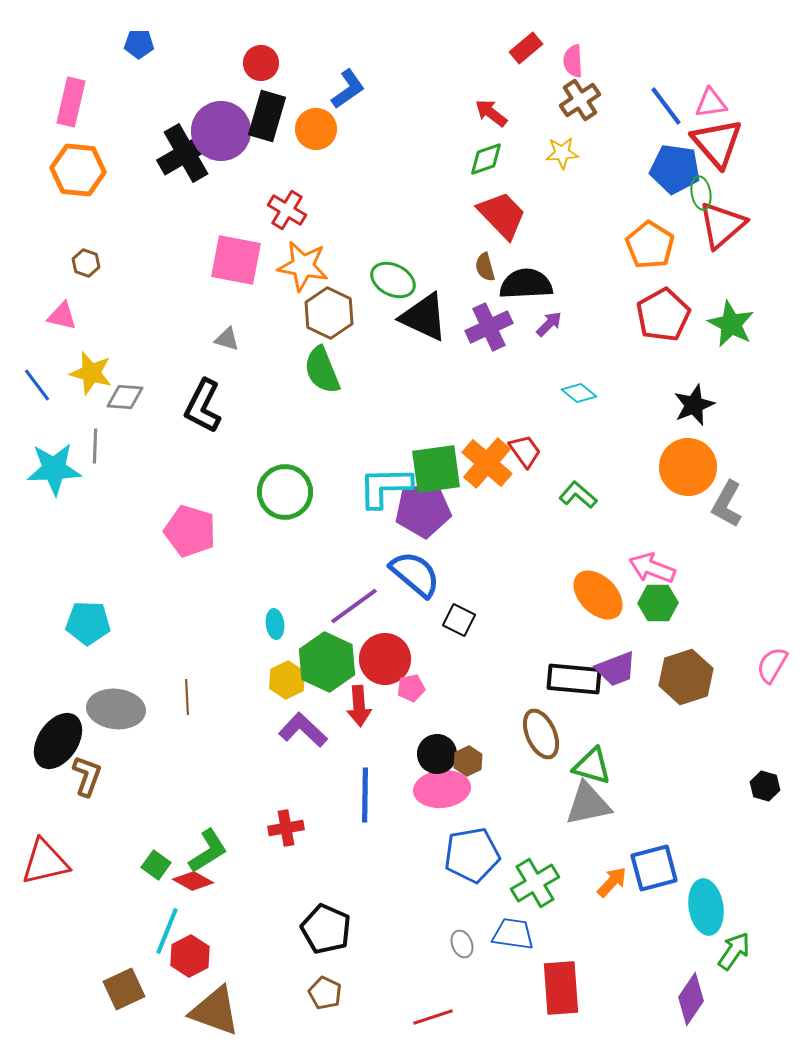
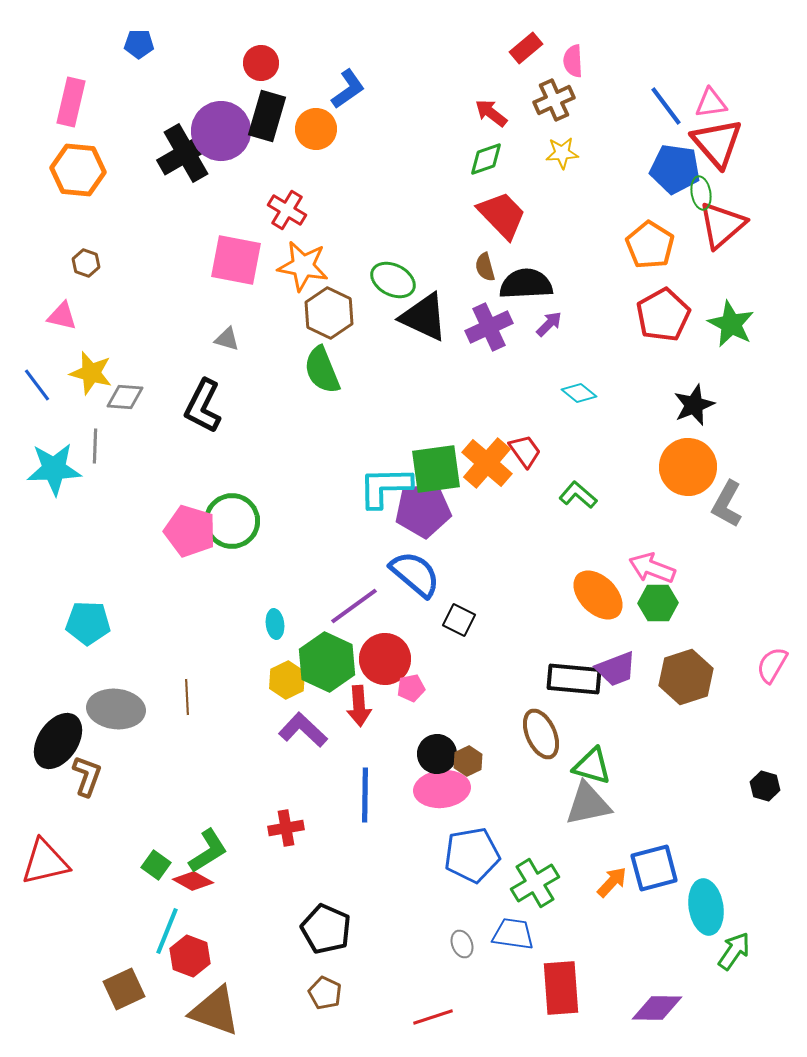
brown cross at (580, 100): moved 26 px left; rotated 9 degrees clockwise
green circle at (285, 492): moved 53 px left, 29 px down
red hexagon at (190, 956): rotated 12 degrees counterclockwise
purple diamond at (691, 999): moved 34 px left, 9 px down; rotated 57 degrees clockwise
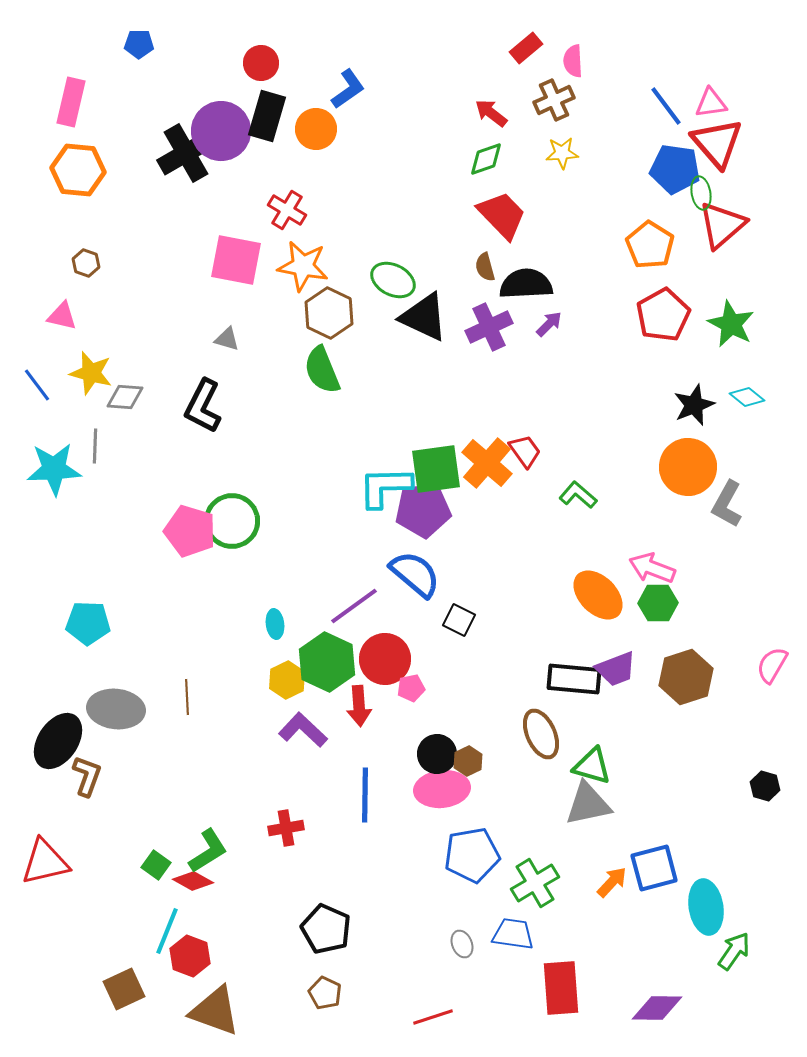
cyan diamond at (579, 393): moved 168 px right, 4 px down
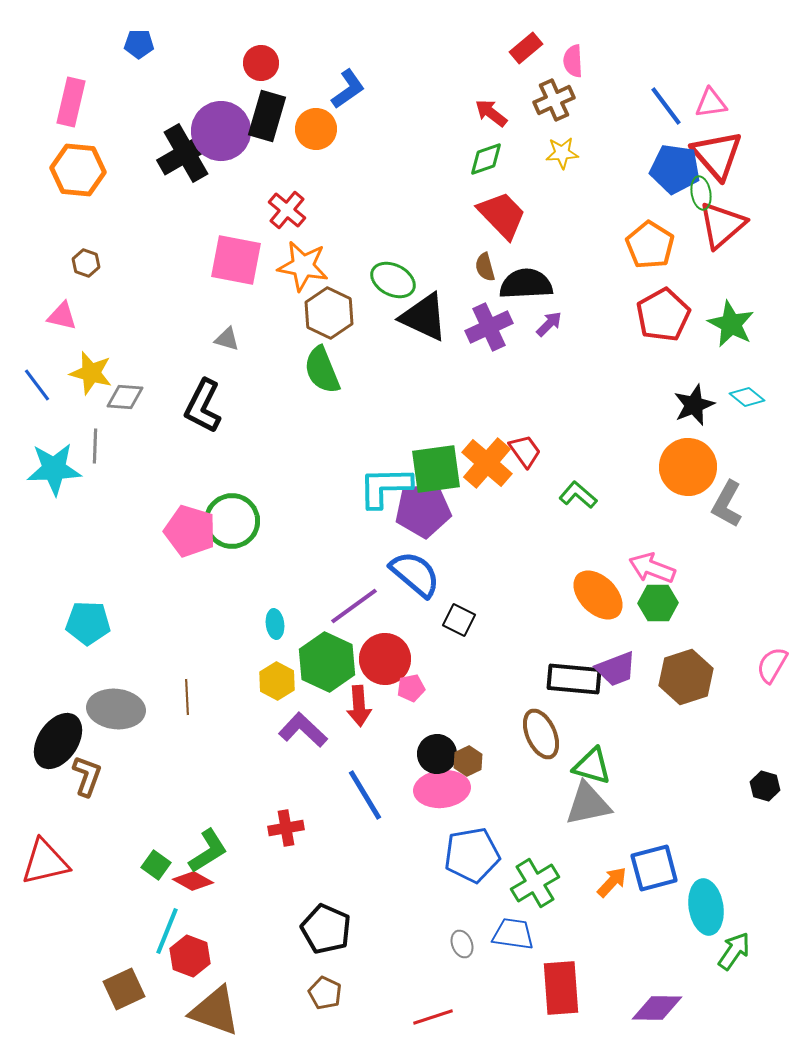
red triangle at (717, 143): moved 12 px down
red cross at (287, 210): rotated 9 degrees clockwise
yellow hexagon at (287, 680): moved 10 px left, 1 px down; rotated 6 degrees counterclockwise
blue line at (365, 795): rotated 32 degrees counterclockwise
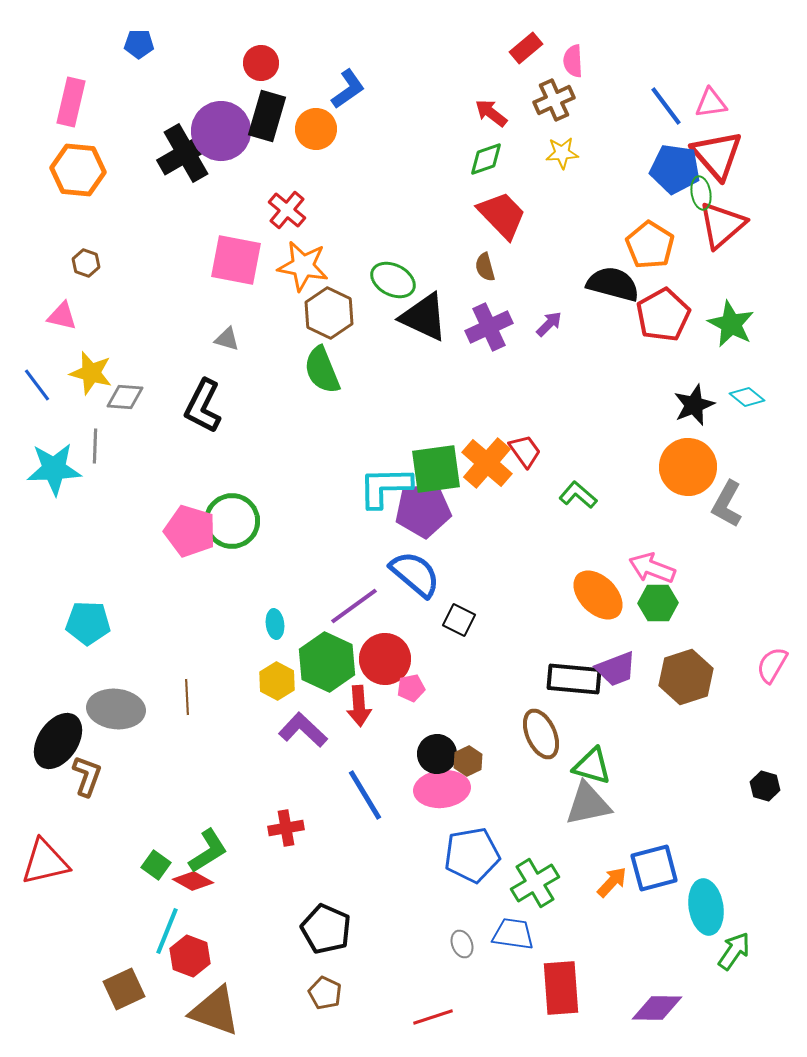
black semicircle at (526, 284): moved 87 px right; rotated 18 degrees clockwise
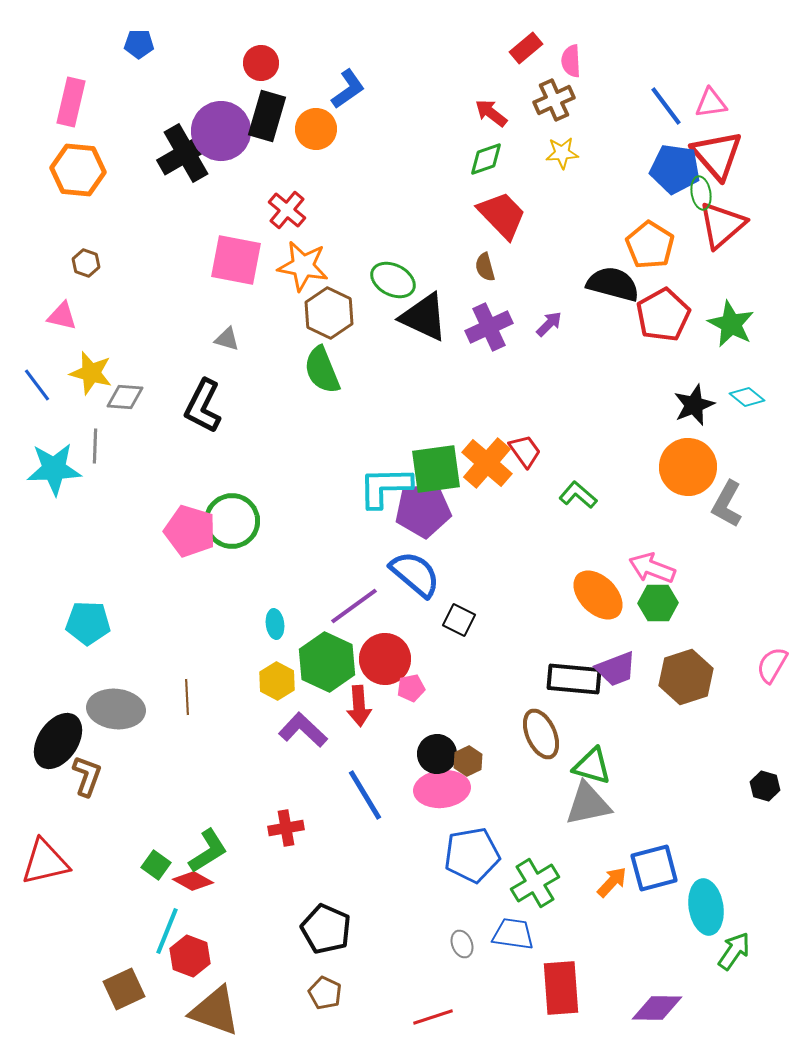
pink semicircle at (573, 61): moved 2 px left
